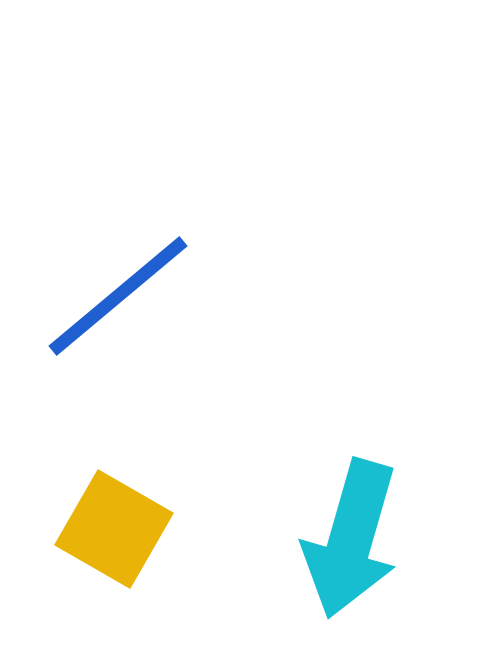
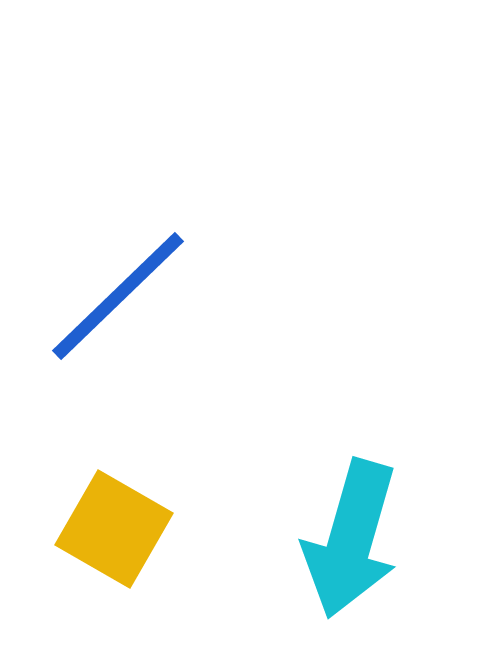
blue line: rotated 4 degrees counterclockwise
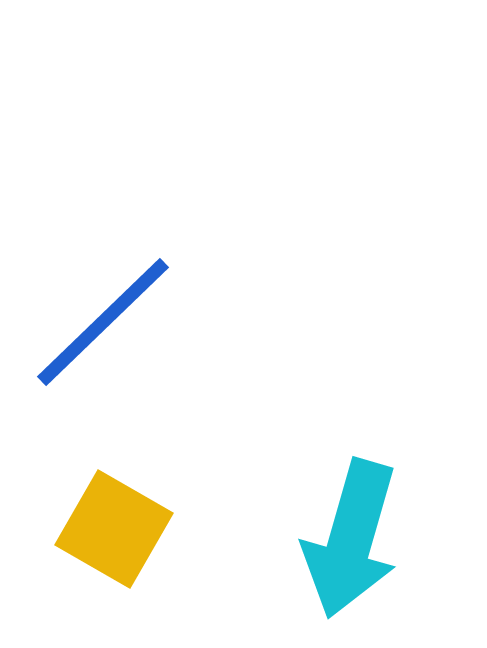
blue line: moved 15 px left, 26 px down
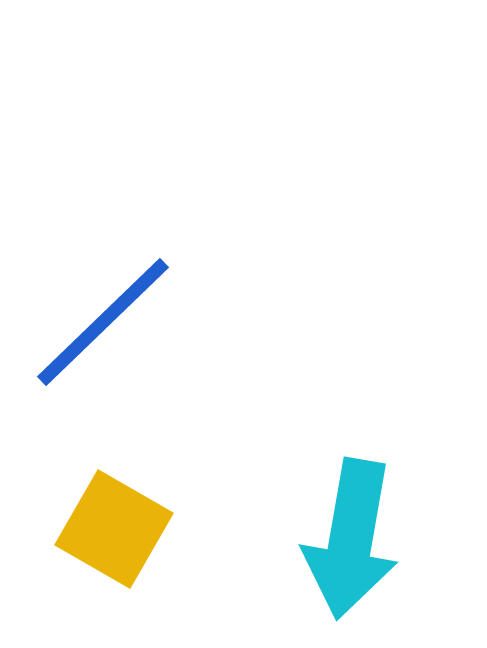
cyan arrow: rotated 6 degrees counterclockwise
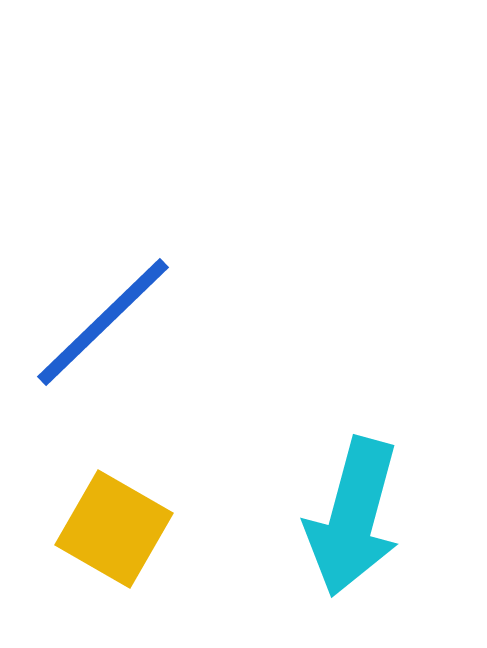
cyan arrow: moved 2 px right, 22 px up; rotated 5 degrees clockwise
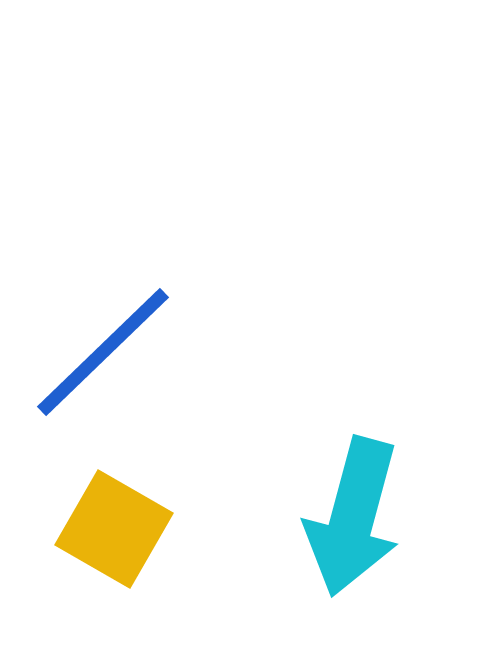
blue line: moved 30 px down
